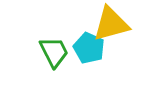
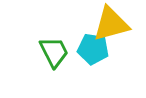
cyan pentagon: moved 4 px right, 1 px down; rotated 16 degrees counterclockwise
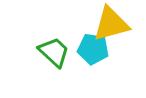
green trapezoid: rotated 20 degrees counterclockwise
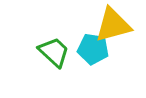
yellow triangle: moved 2 px right, 1 px down
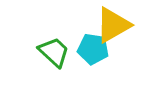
yellow triangle: rotated 15 degrees counterclockwise
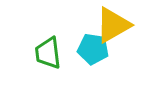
green trapezoid: moved 6 px left, 1 px down; rotated 140 degrees counterclockwise
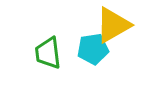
cyan pentagon: rotated 16 degrees counterclockwise
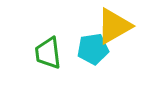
yellow triangle: moved 1 px right, 1 px down
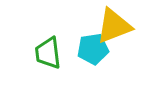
yellow triangle: rotated 9 degrees clockwise
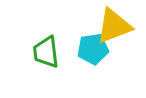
green trapezoid: moved 2 px left, 1 px up
